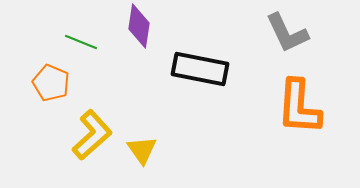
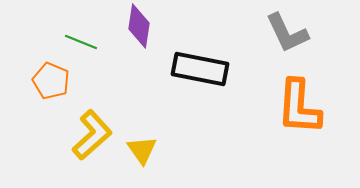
orange pentagon: moved 2 px up
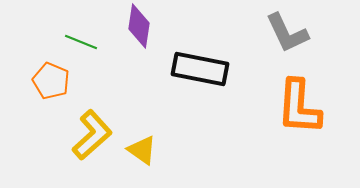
yellow triangle: rotated 20 degrees counterclockwise
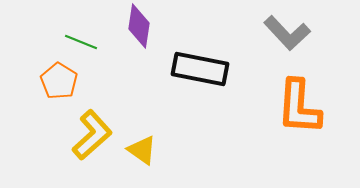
gray L-shape: rotated 18 degrees counterclockwise
orange pentagon: moved 8 px right; rotated 9 degrees clockwise
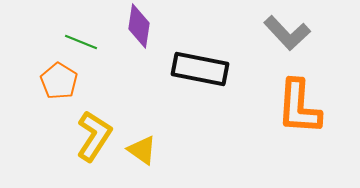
yellow L-shape: moved 2 px right, 1 px down; rotated 15 degrees counterclockwise
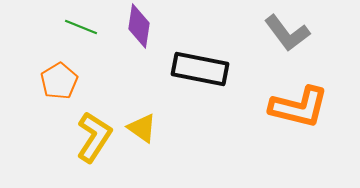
gray L-shape: rotated 6 degrees clockwise
green line: moved 15 px up
orange pentagon: rotated 9 degrees clockwise
orange L-shape: rotated 80 degrees counterclockwise
yellow L-shape: moved 1 px down
yellow triangle: moved 22 px up
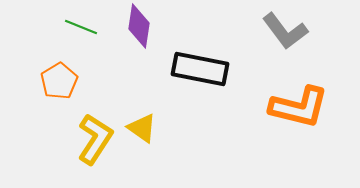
gray L-shape: moved 2 px left, 2 px up
yellow L-shape: moved 1 px right, 2 px down
